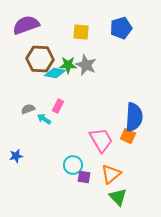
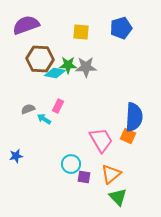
gray star: moved 2 px down; rotated 25 degrees counterclockwise
cyan circle: moved 2 px left, 1 px up
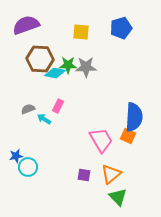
cyan circle: moved 43 px left, 3 px down
purple square: moved 2 px up
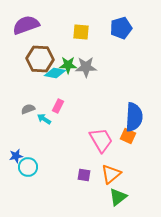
green triangle: rotated 36 degrees clockwise
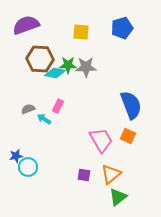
blue pentagon: moved 1 px right
blue semicircle: moved 3 px left, 12 px up; rotated 24 degrees counterclockwise
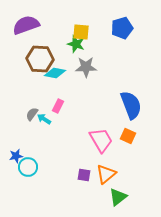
green star: moved 8 px right, 21 px up; rotated 18 degrees clockwise
gray semicircle: moved 4 px right, 5 px down; rotated 32 degrees counterclockwise
orange triangle: moved 5 px left
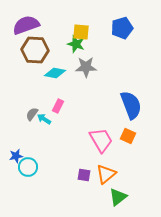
brown hexagon: moved 5 px left, 9 px up
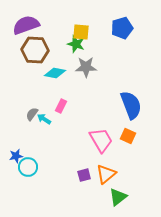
pink rectangle: moved 3 px right
purple square: rotated 24 degrees counterclockwise
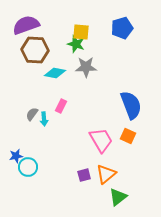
cyan arrow: rotated 128 degrees counterclockwise
